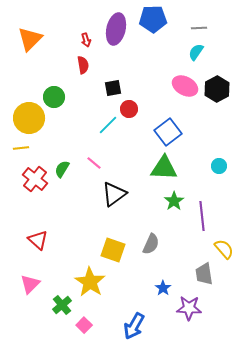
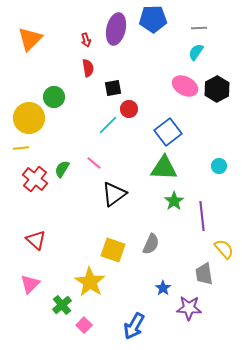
red semicircle: moved 5 px right, 3 px down
red triangle: moved 2 px left
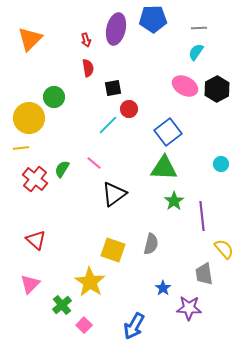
cyan circle: moved 2 px right, 2 px up
gray semicircle: rotated 10 degrees counterclockwise
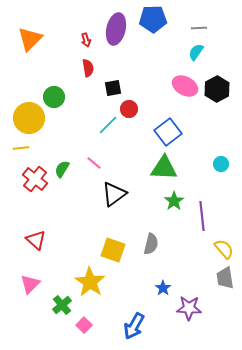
gray trapezoid: moved 21 px right, 4 px down
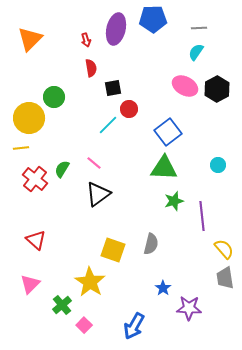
red semicircle: moved 3 px right
cyan circle: moved 3 px left, 1 px down
black triangle: moved 16 px left
green star: rotated 18 degrees clockwise
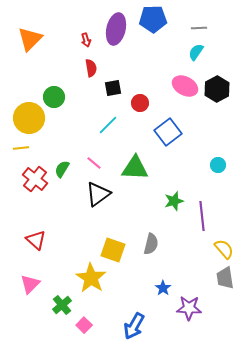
red circle: moved 11 px right, 6 px up
green triangle: moved 29 px left
yellow star: moved 1 px right, 4 px up
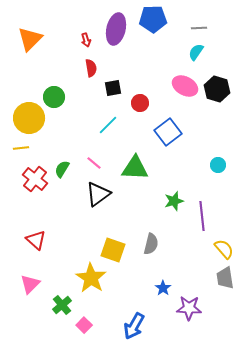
black hexagon: rotated 15 degrees counterclockwise
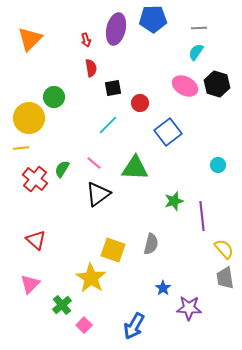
black hexagon: moved 5 px up
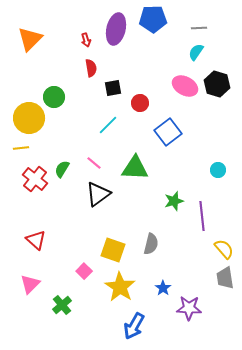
cyan circle: moved 5 px down
yellow star: moved 29 px right, 9 px down
pink square: moved 54 px up
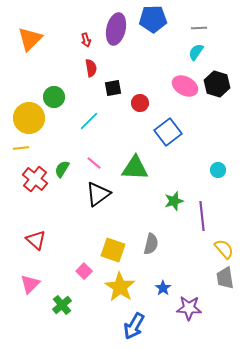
cyan line: moved 19 px left, 4 px up
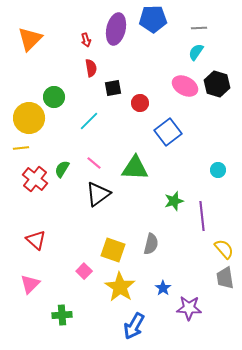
green cross: moved 10 px down; rotated 36 degrees clockwise
